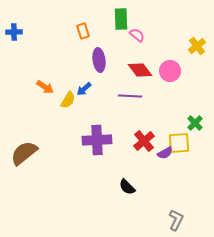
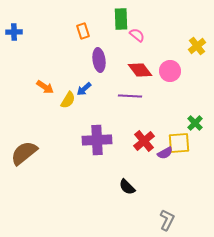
gray L-shape: moved 9 px left
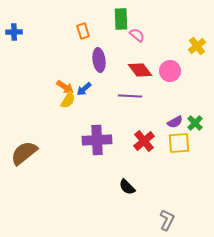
orange arrow: moved 20 px right
purple semicircle: moved 10 px right, 31 px up
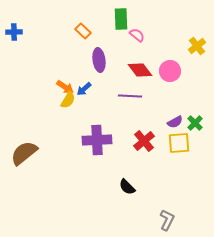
orange rectangle: rotated 28 degrees counterclockwise
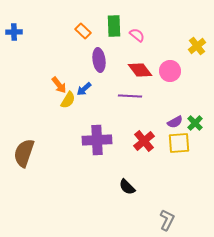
green rectangle: moved 7 px left, 7 px down
orange arrow: moved 6 px left, 2 px up; rotated 18 degrees clockwise
brown semicircle: rotated 32 degrees counterclockwise
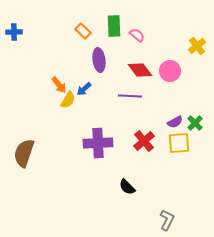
purple cross: moved 1 px right, 3 px down
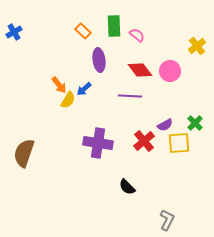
blue cross: rotated 28 degrees counterclockwise
purple semicircle: moved 10 px left, 3 px down
purple cross: rotated 12 degrees clockwise
